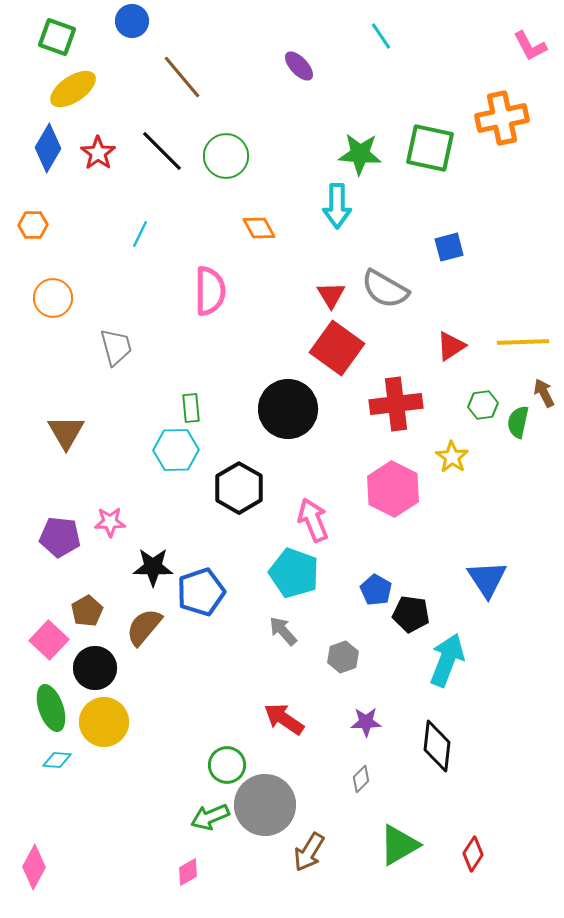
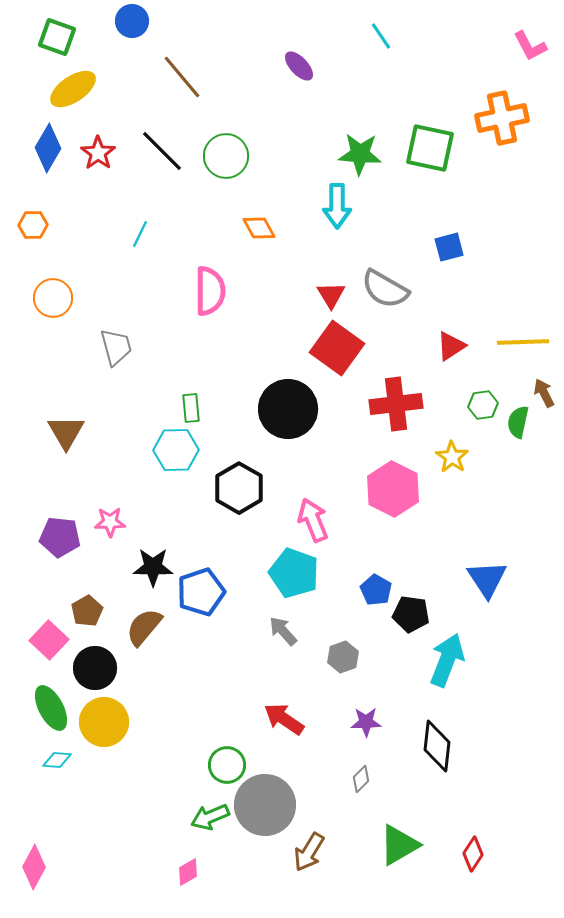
green ellipse at (51, 708): rotated 9 degrees counterclockwise
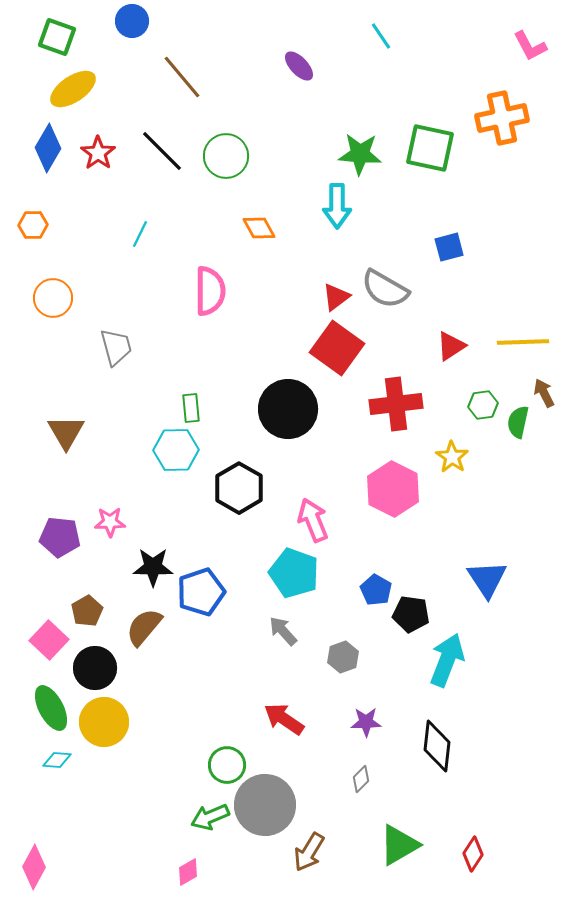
red triangle at (331, 295): moved 5 px right, 2 px down; rotated 24 degrees clockwise
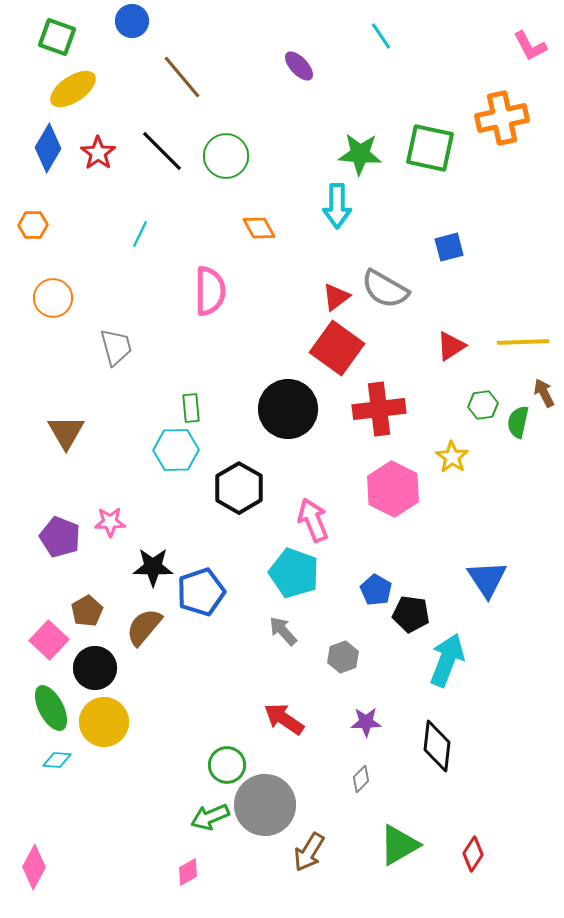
red cross at (396, 404): moved 17 px left, 5 px down
purple pentagon at (60, 537): rotated 15 degrees clockwise
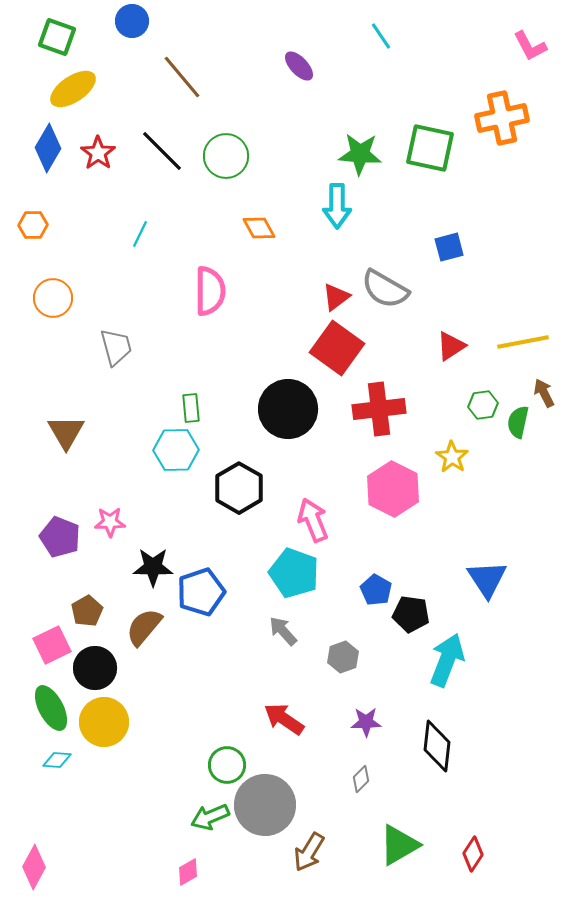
yellow line at (523, 342): rotated 9 degrees counterclockwise
pink square at (49, 640): moved 3 px right, 5 px down; rotated 21 degrees clockwise
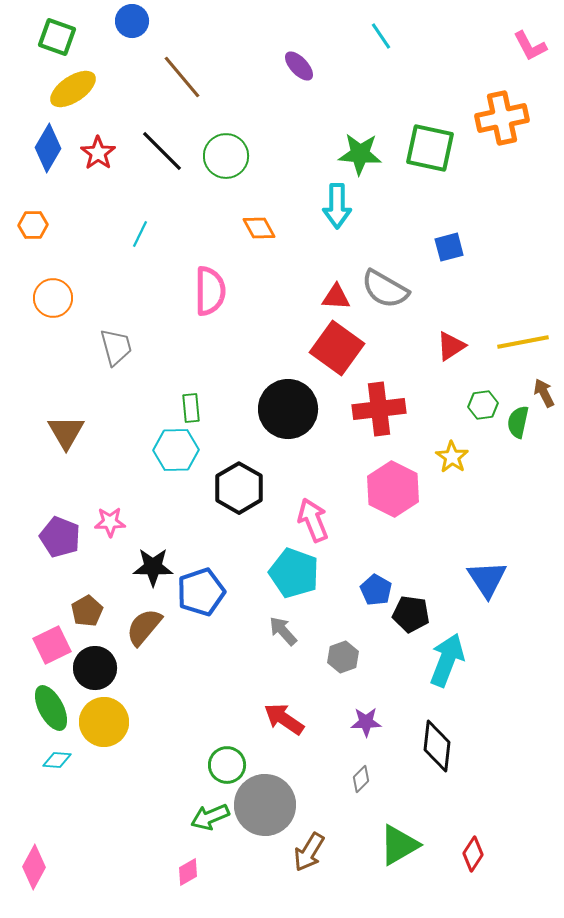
red triangle at (336, 297): rotated 40 degrees clockwise
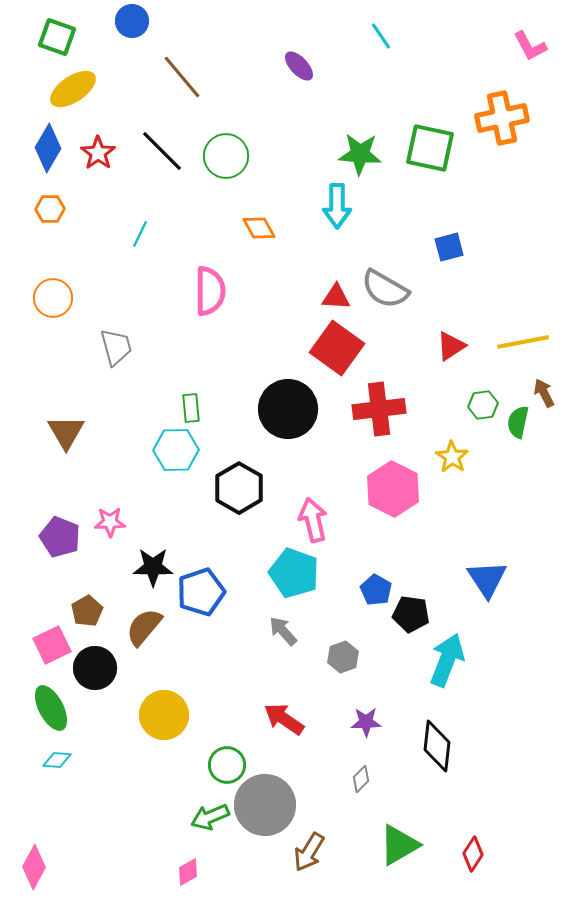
orange hexagon at (33, 225): moved 17 px right, 16 px up
pink arrow at (313, 520): rotated 9 degrees clockwise
yellow circle at (104, 722): moved 60 px right, 7 px up
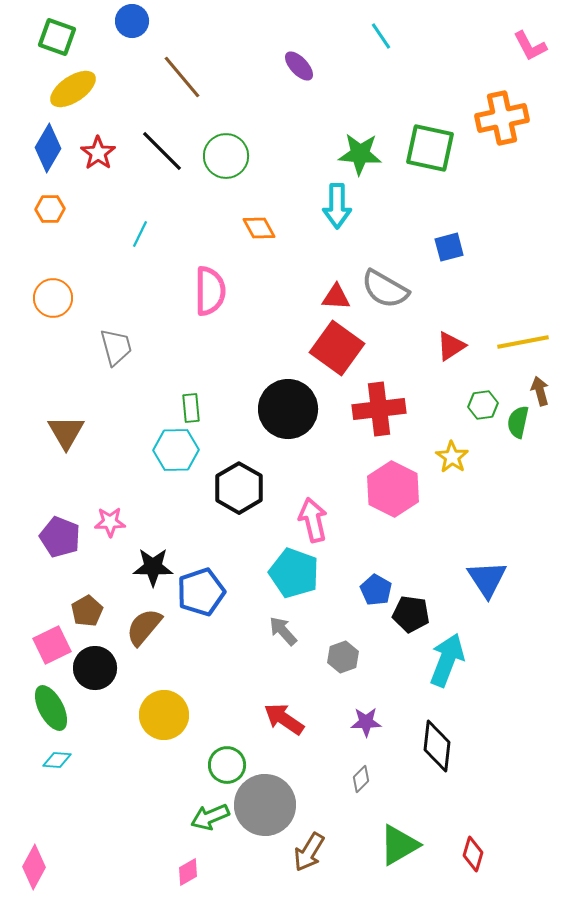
brown arrow at (544, 393): moved 4 px left, 2 px up; rotated 12 degrees clockwise
red diamond at (473, 854): rotated 16 degrees counterclockwise
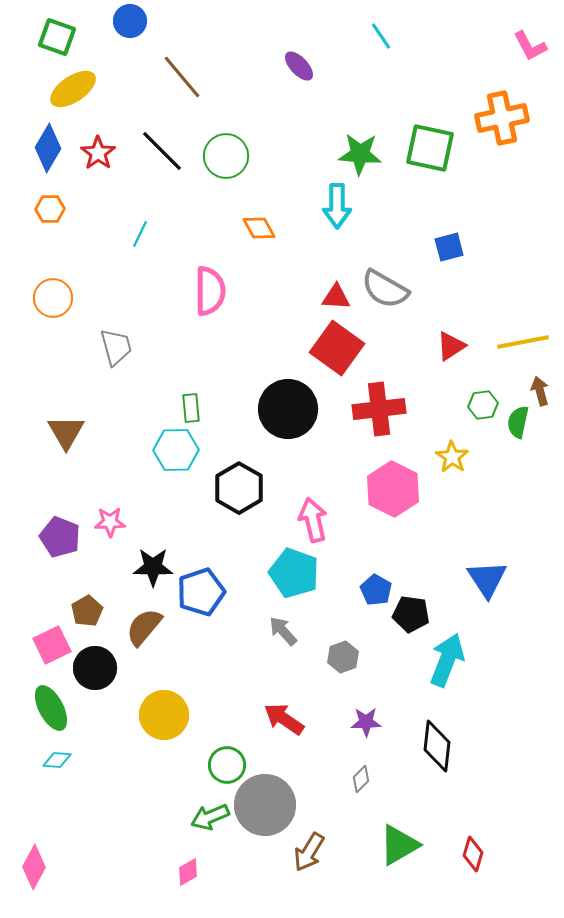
blue circle at (132, 21): moved 2 px left
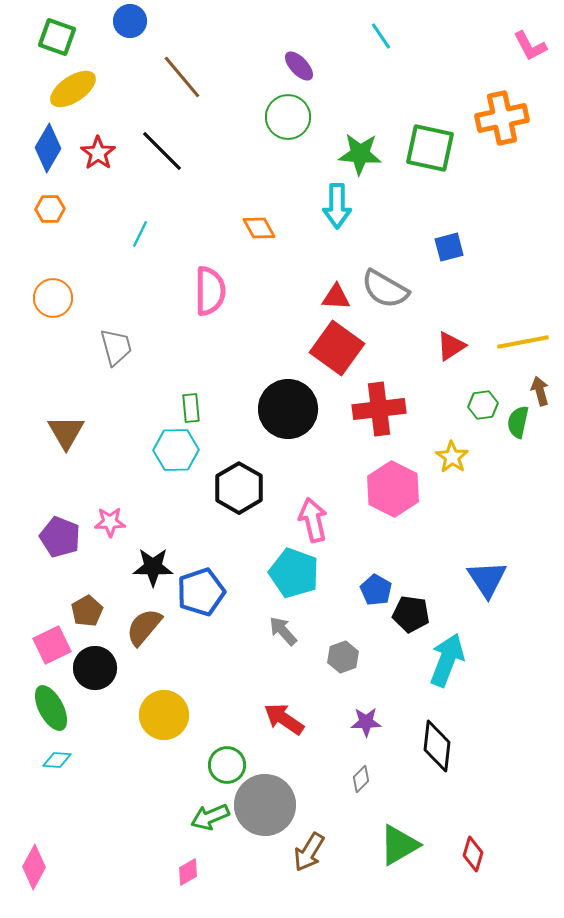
green circle at (226, 156): moved 62 px right, 39 px up
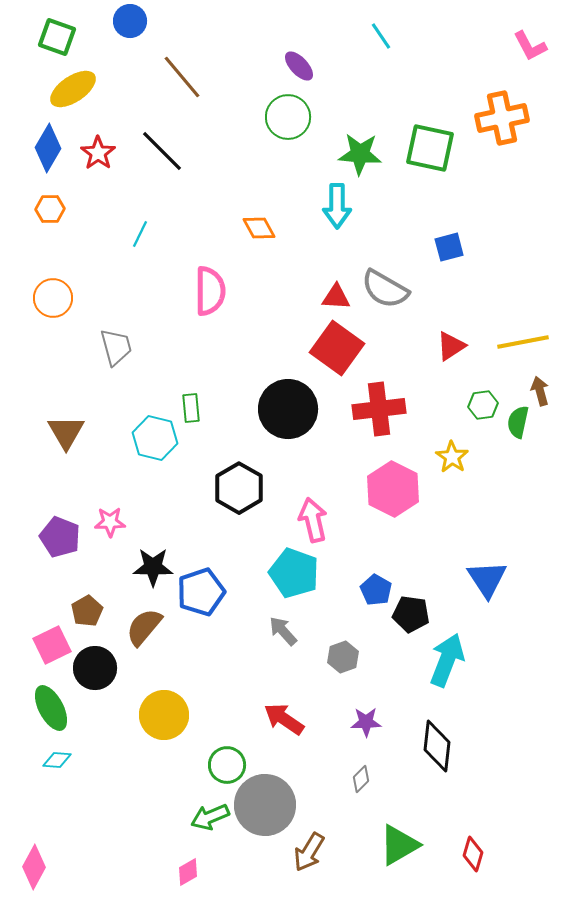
cyan hexagon at (176, 450): moved 21 px left, 12 px up; rotated 15 degrees clockwise
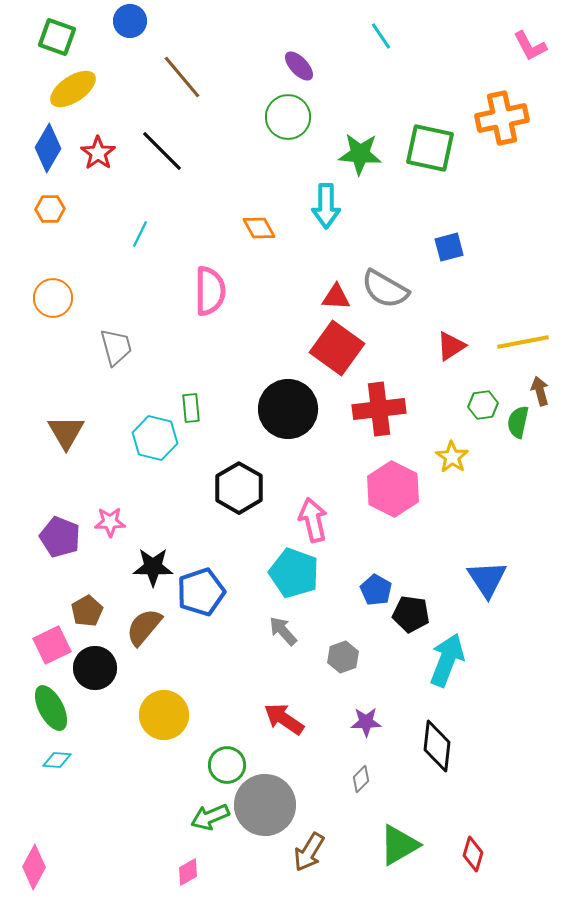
cyan arrow at (337, 206): moved 11 px left
